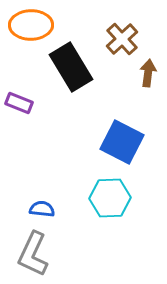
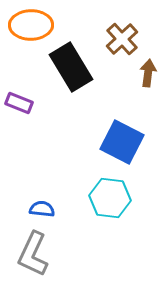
cyan hexagon: rotated 9 degrees clockwise
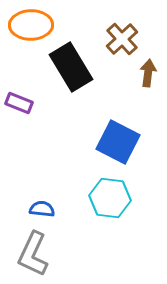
blue square: moved 4 px left
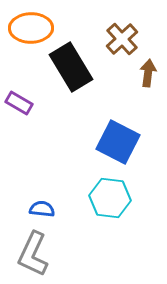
orange ellipse: moved 3 px down
purple rectangle: rotated 8 degrees clockwise
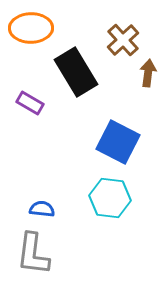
brown cross: moved 1 px right, 1 px down
black rectangle: moved 5 px right, 5 px down
purple rectangle: moved 11 px right
gray L-shape: rotated 18 degrees counterclockwise
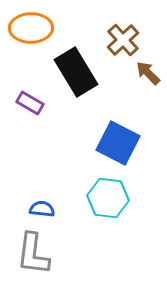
brown arrow: rotated 52 degrees counterclockwise
blue square: moved 1 px down
cyan hexagon: moved 2 px left
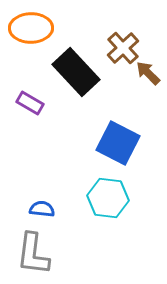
brown cross: moved 8 px down
black rectangle: rotated 12 degrees counterclockwise
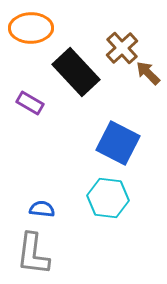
brown cross: moved 1 px left
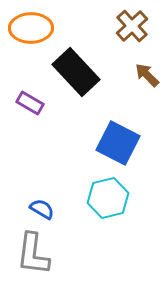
brown cross: moved 10 px right, 22 px up
brown arrow: moved 1 px left, 2 px down
cyan hexagon: rotated 21 degrees counterclockwise
blue semicircle: rotated 25 degrees clockwise
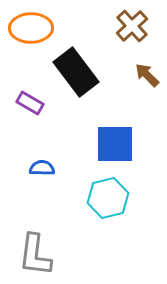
black rectangle: rotated 6 degrees clockwise
blue square: moved 3 px left, 1 px down; rotated 27 degrees counterclockwise
blue semicircle: moved 41 px up; rotated 30 degrees counterclockwise
gray L-shape: moved 2 px right, 1 px down
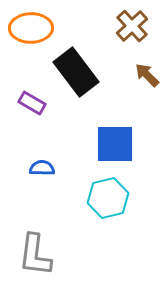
purple rectangle: moved 2 px right
